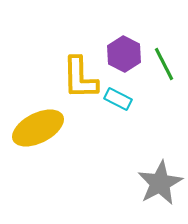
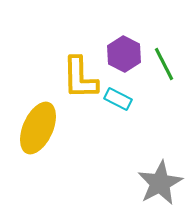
yellow ellipse: rotated 39 degrees counterclockwise
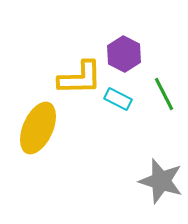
green line: moved 30 px down
yellow L-shape: rotated 90 degrees counterclockwise
gray star: moved 1 px right, 2 px up; rotated 27 degrees counterclockwise
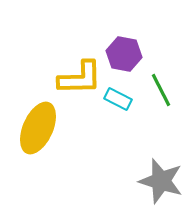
purple hexagon: rotated 16 degrees counterclockwise
green line: moved 3 px left, 4 px up
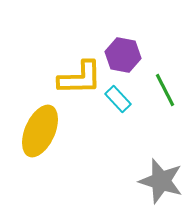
purple hexagon: moved 1 px left, 1 px down
green line: moved 4 px right
cyan rectangle: rotated 20 degrees clockwise
yellow ellipse: moved 2 px right, 3 px down
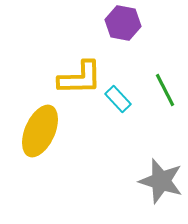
purple hexagon: moved 32 px up
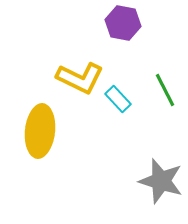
yellow L-shape: rotated 27 degrees clockwise
yellow ellipse: rotated 18 degrees counterclockwise
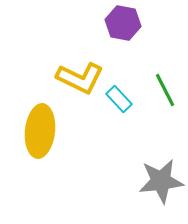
cyan rectangle: moved 1 px right
gray star: rotated 24 degrees counterclockwise
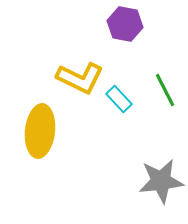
purple hexagon: moved 2 px right, 1 px down
